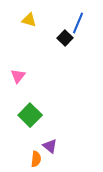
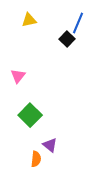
yellow triangle: rotated 28 degrees counterclockwise
black square: moved 2 px right, 1 px down
purple triangle: moved 1 px up
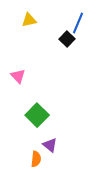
pink triangle: rotated 21 degrees counterclockwise
green square: moved 7 px right
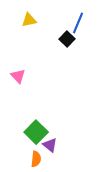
green square: moved 1 px left, 17 px down
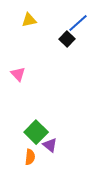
blue line: rotated 25 degrees clockwise
pink triangle: moved 2 px up
orange semicircle: moved 6 px left, 2 px up
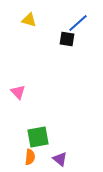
yellow triangle: rotated 28 degrees clockwise
black square: rotated 35 degrees counterclockwise
pink triangle: moved 18 px down
green square: moved 2 px right, 5 px down; rotated 35 degrees clockwise
purple triangle: moved 10 px right, 14 px down
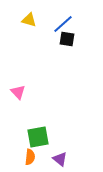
blue line: moved 15 px left, 1 px down
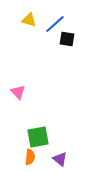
blue line: moved 8 px left
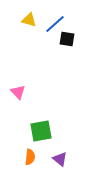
green square: moved 3 px right, 6 px up
